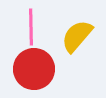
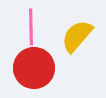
red circle: moved 1 px up
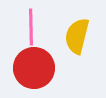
yellow semicircle: rotated 27 degrees counterclockwise
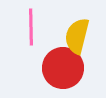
red circle: moved 29 px right
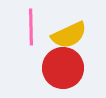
yellow semicircle: moved 8 px left, 1 px up; rotated 129 degrees counterclockwise
